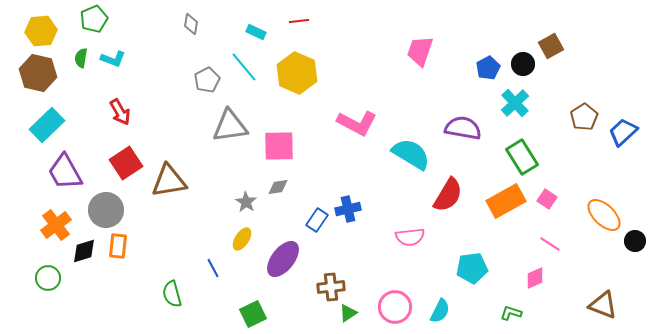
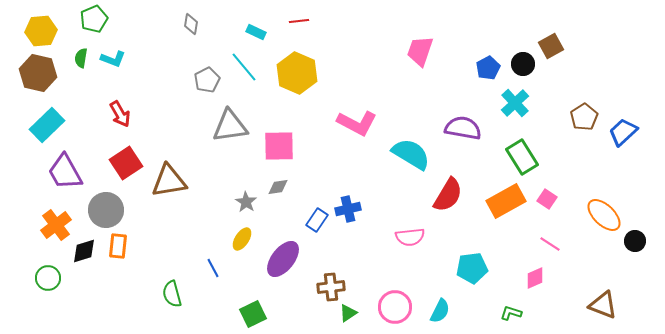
red arrow at (120, 112): moved 2 px down
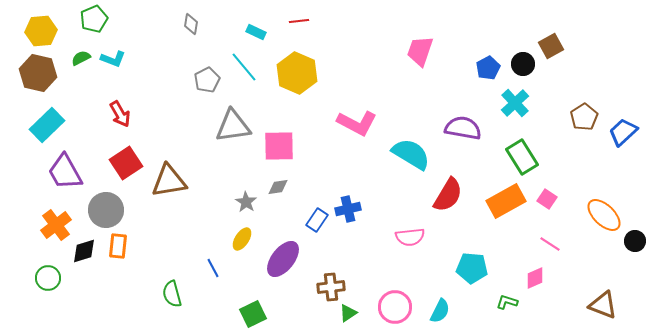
green semicircle at (81, 58): rotated 54 degrees clockwise
gray triangle at (230, 126): moved 3 px right
cyan pentagon at (472, 268): rotated 12 degrees clockwise
green L-shape at (511, 313): moved 4 px left, 11 px up
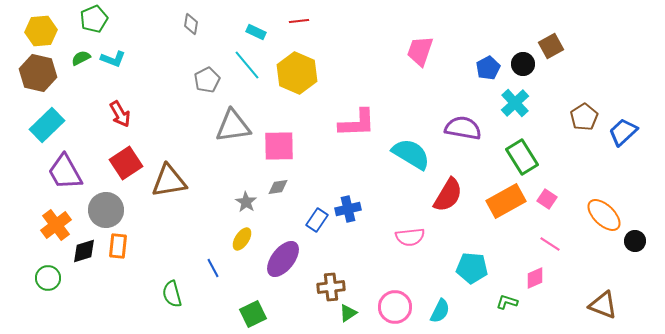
cyan line at (244, 67): moved 3 px right, 2 px up
pink L-shape at (357, 123): rotated 30 degrees counterclockwise
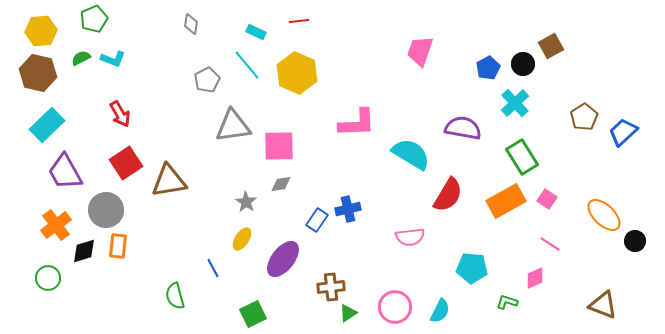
gray diamond at (278, 187): moved 3 px right, 3 px up
green semicircle at (172, 294): moved 3 px right, 2 px down
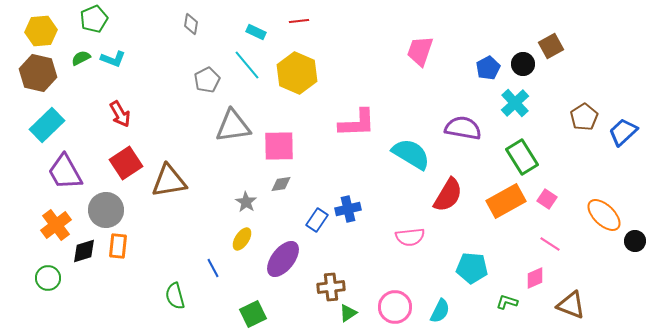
brown triangle at (603, 305): moved 32 px left
